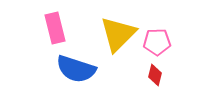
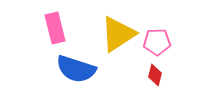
yellow triangle: rotated 12 degrees clockwise
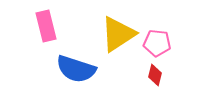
pink rectangle: moved 9 px left, 2 px up
pink pentagon: moved 1 px down; rotated 8 degrees clockwise
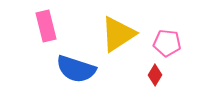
pink pentagon: moved 10 px right
red diamond: rotated 15 degrees clockwise
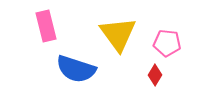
yellow triangle: rotated 33 degrees counterclockwise
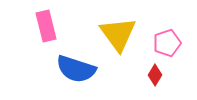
pink pentagon: rotated 24 degrees counterclockwise
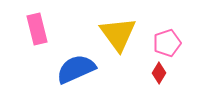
pink rectangle: moved 9 px left, 3 px down
blue semicircle: rotated 138 degrees clockwise
red diamond: moved 4 px right, 2 px up
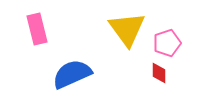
yellow triangle: moved 9 px right, 5 px up
blue semicircle: moved 4 px left, 5 px down
red diamond: rotated 30 degrees counterclockwise
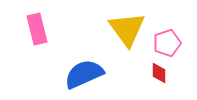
blue semicircle: moved 12 px right
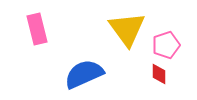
pink pentagon: moved 1 px left, 2 px down
red diamond: moved 1 px down
